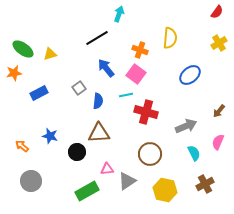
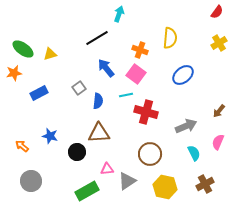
blue ellipse: moved 7 px left
yellow hexagon: moved 3 px up
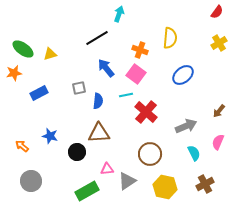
gray square: rotated 24 degrees clockwise
red cross: rotated 25 degrees clockwise
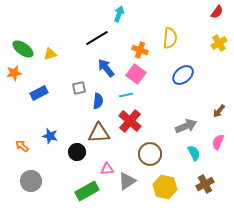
red cross: moved 16 px left, 9 px down
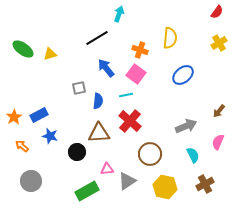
orange star: moved 44 px down; rotated 21 degrees counterclockwise
blue rectangle: moved 22 px down
cyan semicircle: moved 1 px left, 2 px down
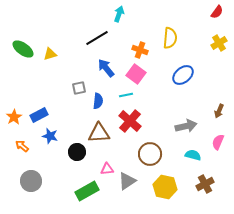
brown arrow: rotated 16 degrees counterclockwise
gray arrow: rotated 10 degrees clockwise
cyan semicircle: rotated 49 degrees counterclockwise
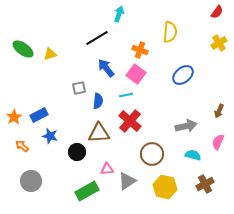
yellow semicircle: moved 6 px up
brown circle: moved 2 px right
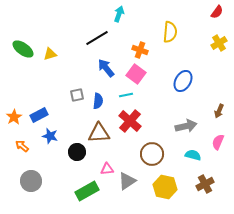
blue ellipse: moved 6 px down; rotated 20 degrees counterclockwise
gray square: moved 2 px left, 7 px down
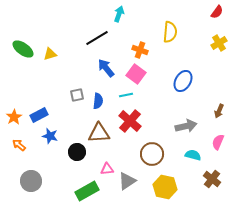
orange arrow: moved 3 px left, 1 px up
brown cross: moved 7 px right, 5 px up; rotated 24 degrees counterclockwise
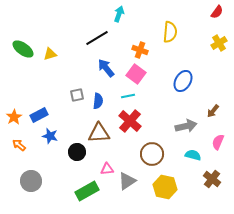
cyan line: moved 2 px right, 1 px down
brown arrow: moved 6 px left; rotated 16 degrees clockwise
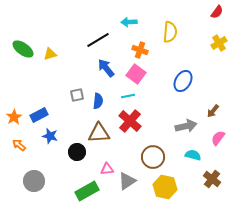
cyan arrow: moved 10 px right, 8 px down; rotated 112 degrees counterclockwise
black line: moved 1 px right, 2 px down
pink semicircle: moved 4 px up; rotated 14 degrees clockwise
brown circle: moved 1 px right, 3 px down
gray circle: moved 3 px right
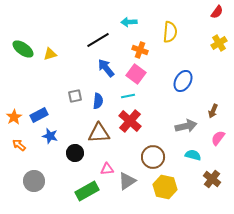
gray square: moved 2 px left, 1 px down
brown arrow: rotated 16 degrees counterclockwise
black circle: moved 2 px left, 1 px down
